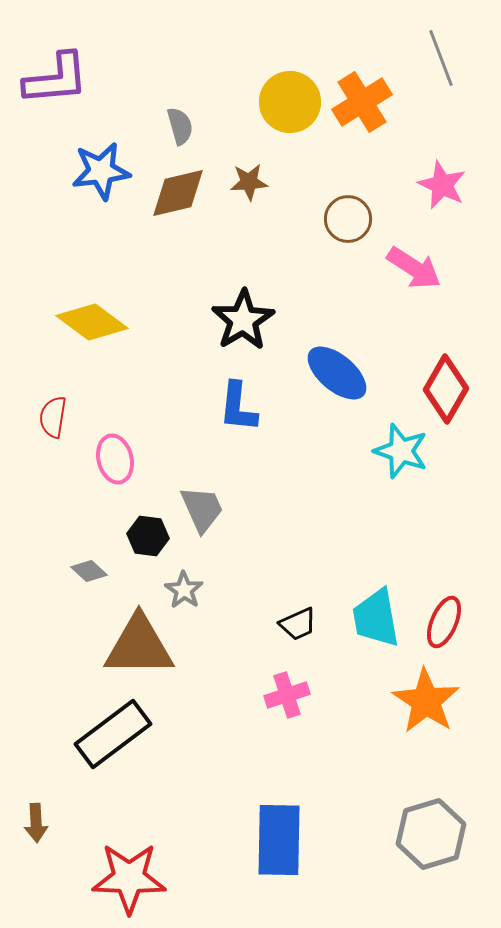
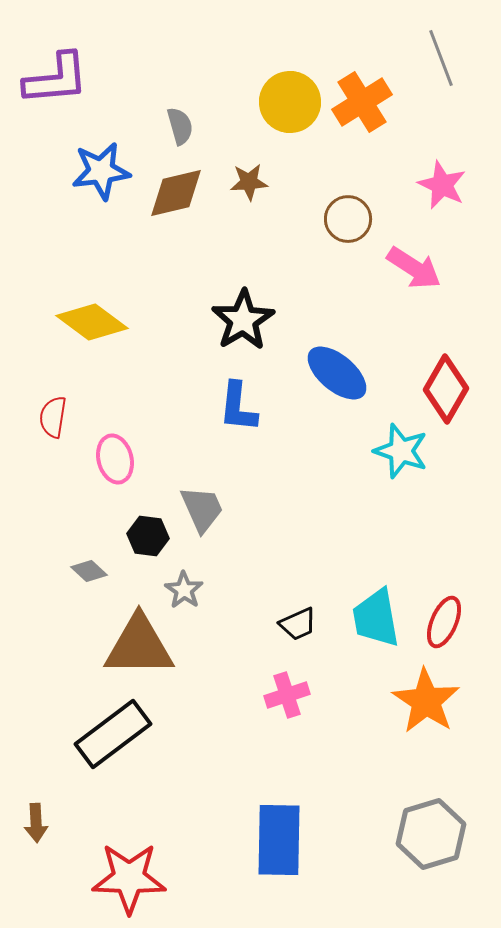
brown diamond: moved 2 px left
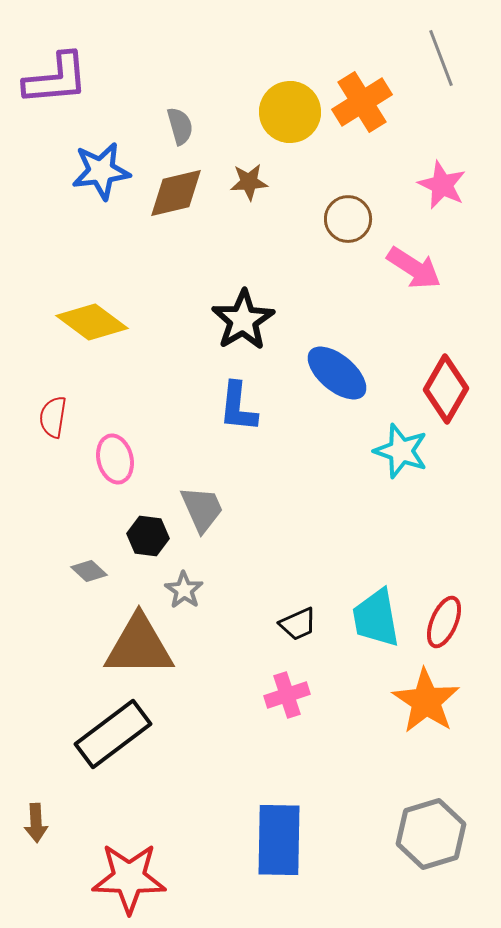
yellow circle: moved 10 px down
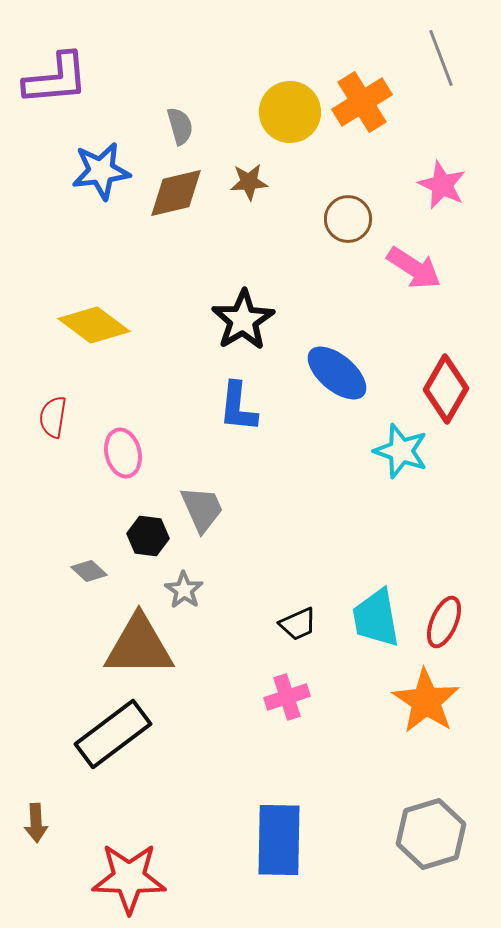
yellow diamond: moved 2 px right, 3 px down
pink ellipse: moved 8 px right, 6 px up
pink cross: moved 2 px down
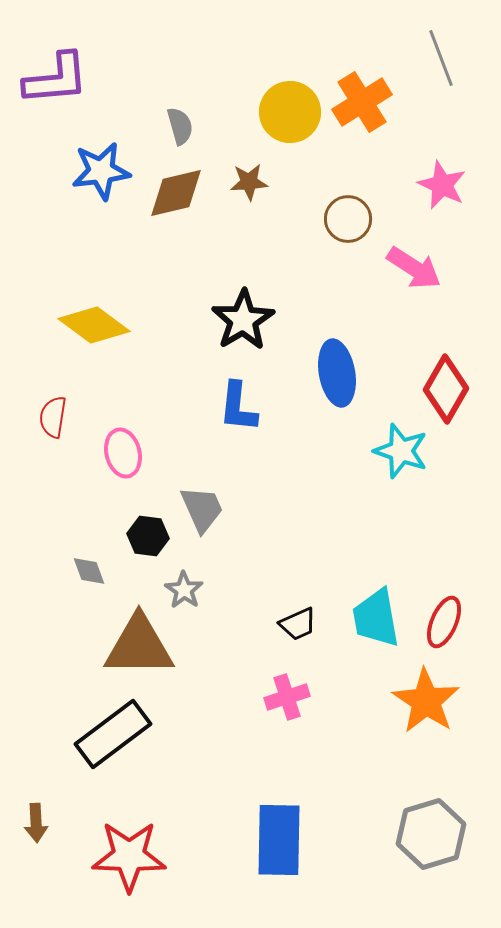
blue ellipse: rotated 40 degrees clockwise
gray diamond: rotated 27 degrees clockwise
red star: moved 22 px up
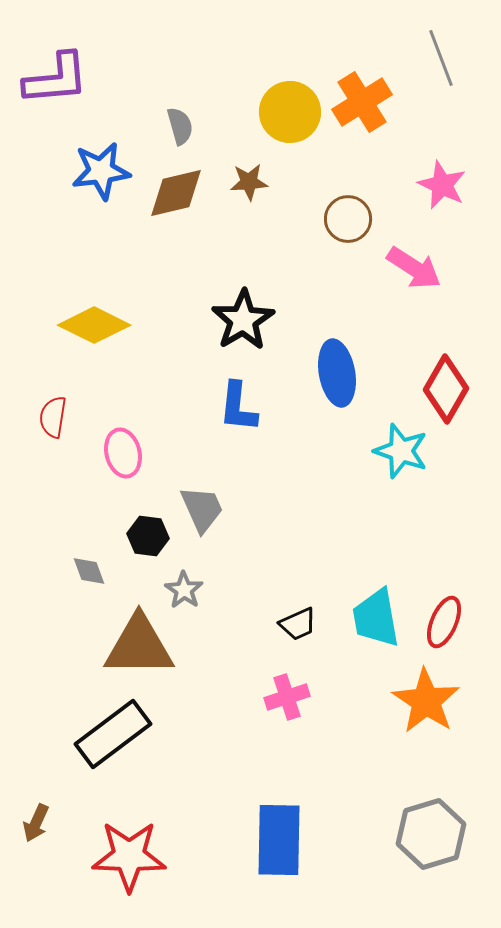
yellow diamond: rotated 10 degrees counterclockwise
brown arrow: rotated 27 degrees clockwise
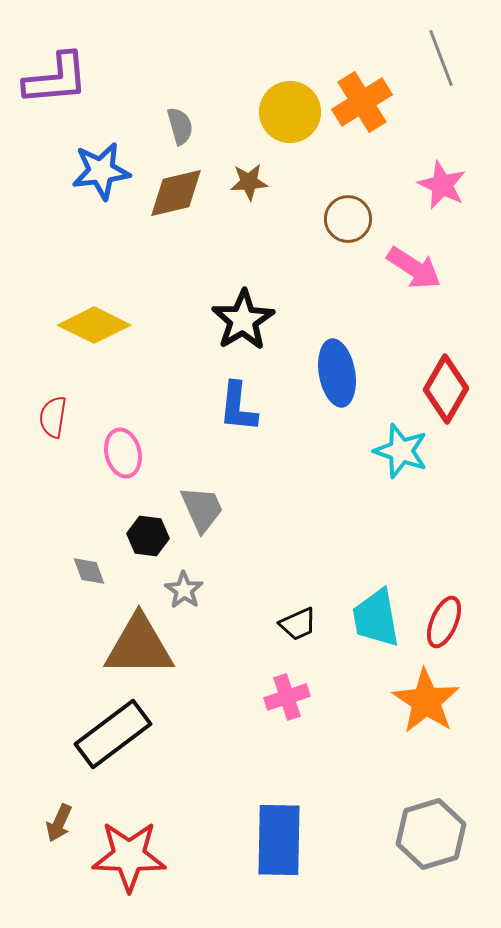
brown arrow: moved 23 px right
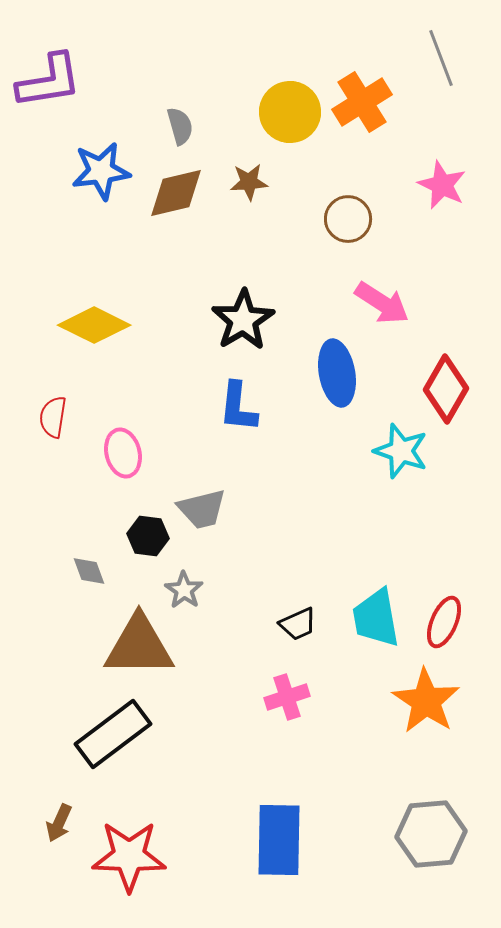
purple L-shape: moved 7 px left, 2 px down; rotated 4 degrees counterclockwise
pink arrow: moved 32 px left, 35 px down
gray trapezoid: rotated 100 degrees clockwise
gray hexagon: rotated 12 degrees clockwise
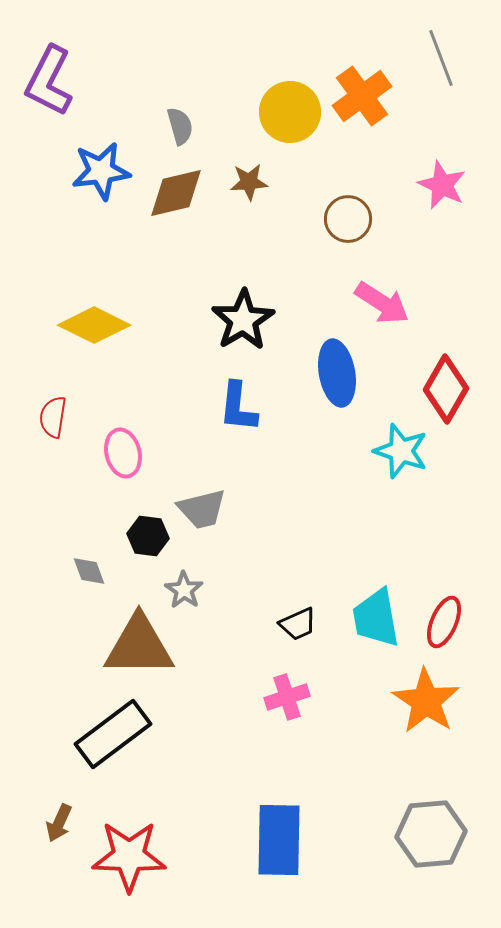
purple L-shape: rotated 126 degrees clockwise
orange cross: moved 6 px up; rotated 4 degrees counterclockwise
